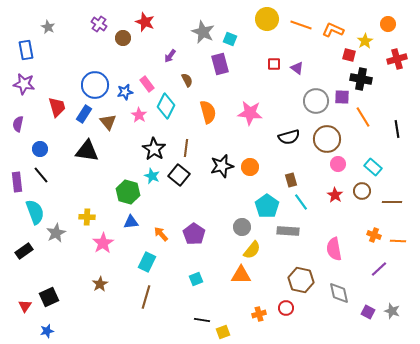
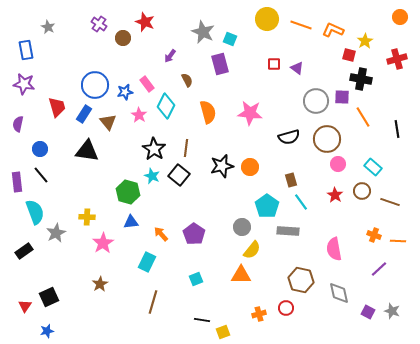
orange circle at (388, 24): moved 12 px right, 7 px up
brown line at (392, 202): moved 2 px left; rotated 18 degrees clockwise
brown line at (146, 297): moved 7 px right, 5 px down
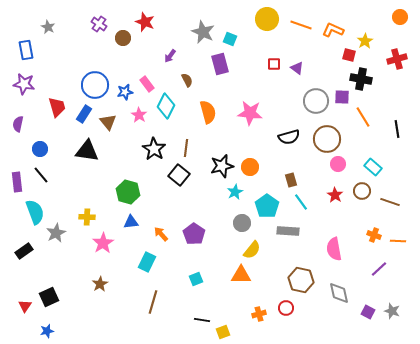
cyan star at (152, 176): moved 83 px right, 16 px down; rotated 21 degrees clockwise
gray circle at (242, 227): moved 4 px up
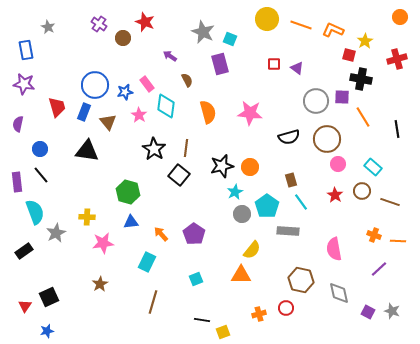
purple arrow at (170, 56): rotated 88 degrees clockwise
cyan diamond at (166, 106): rotated 20 degrees counterclockwise
blue rectangle at (84, 114): moved 2 px up; rotated 12 degrees counterclockwise
gray circle at (242, 223): moved 9 px up
pink star at (103, 243): rotated 25 degrees clockwise
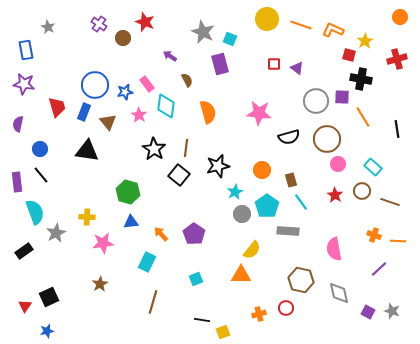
pink star at (250, 113): moved 9 px right
black star at (222, 166): moved 4 px left
orange circle at (250, 167): moved 12 px right, 3 px down
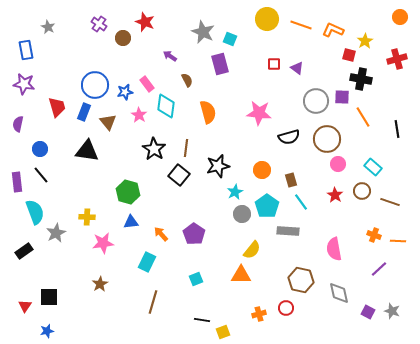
black square at (49, 297): rotated 24 degrees clockwise
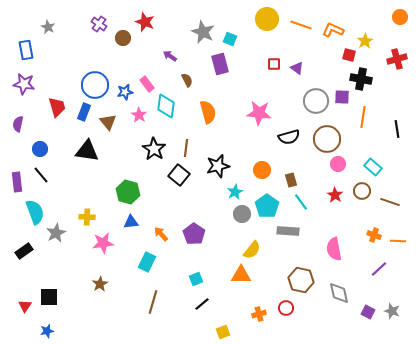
orange line at (363, 117): rotated 40 degrees clockwise
black line at (202, 320): moved 16 px up; rotated 49 degrees counterclockwise
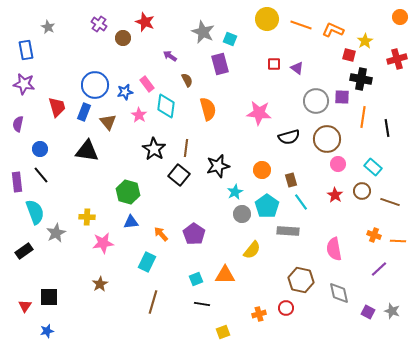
orange semicircle at (208, 112): moved 3 px up
black line at (397, 129): moved 10 px left, 1 px up
orange triangle at (241, 275): moved 16 px left
black line at (202, 304): rotated 49 degrees clockwise
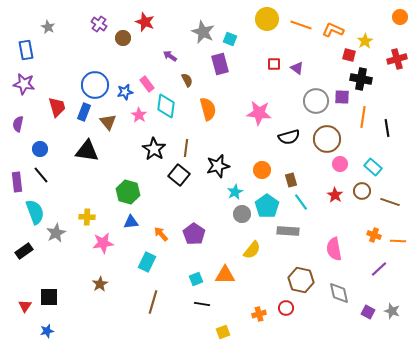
pink circle at (338, 164): moved 2 px right
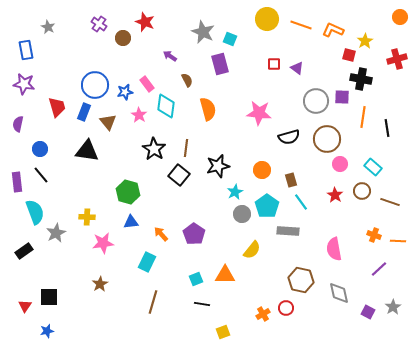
gray star at (392, 311): moved 1 px right, 4 px up; rotated 21 degrees clockwise
orange cross at (259, 314): moved 4 px right; rotated 16 degrees counterclockwise
